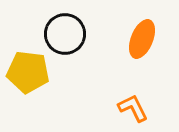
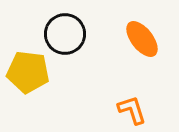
orange ellipse: rotated 60 degrees counterclockwise
orange L-shape: moved 1 px left, 2 px down; rotated 8 degrees clockwise
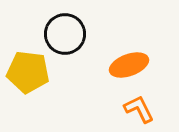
orange ellipse: moved 13 px left, 26 px down; rotated 72 degrees counterclockwise
orange L-shape: moved 7 px right, 1 px up; rotated 8 degrees counterclockwise
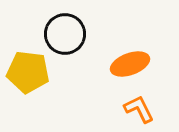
orange ellipse: moved 1 px right, 1 px up
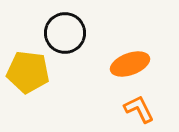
black circle: moved 1 px up
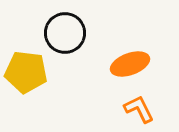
yellow pentagon: moved 2 px left
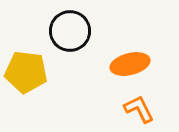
black circle: moved 5 px right, 2 px up
orange ellipse: rotated 6 degrees clockwise
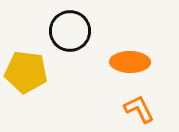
orange ellipse: moved 2 px up; rotated 15 degrees clockwise
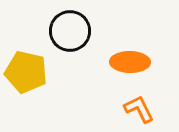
yellow pentagon: rotated 6 degrees clockwise
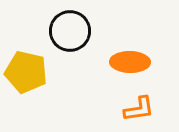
orange L-shape: rotated 108 degrees clockwise
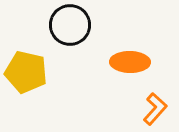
black circle: moved 6 px up
orange L-shape: moved 16 px right; rotated 40 degrees counterclockwise
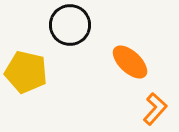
orange ellipse: rotated 42 degrees clockwise
